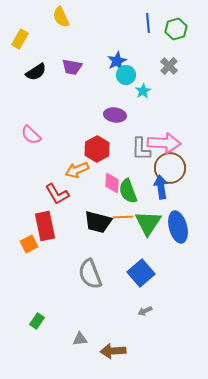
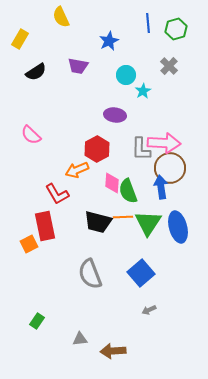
blue star: moved 8 px left, 20 px up
purple trapezoid: moved 6 px right, 1 px up
gray arrow: moved 4 px right, 1 px up
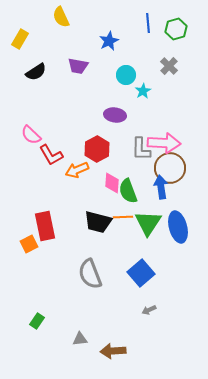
red L-shape: moved 6 px left, 39 px up
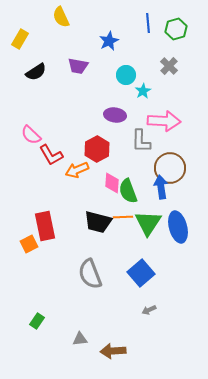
pink arrow: moved 22 px up
gray L-shape: moved 8 px up
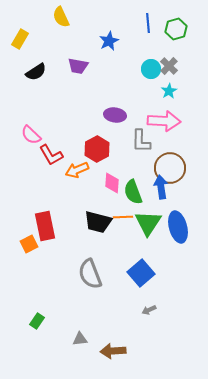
cyan circle: moved 25 px right, 6 px up
cyan star: moved 26 px right
green semicircle: moved 5 px right, 1 px down
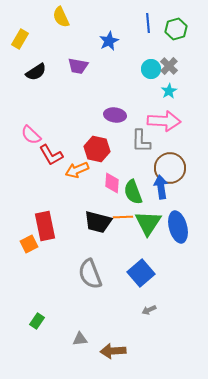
red hexagon: rotated 20 degrees counterclockwise
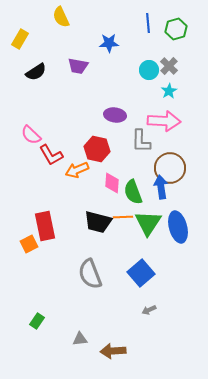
blue star: moved 2 px down; rotated 24 degrees clockwise
cyan circle: moved 2 px left, 1 px down
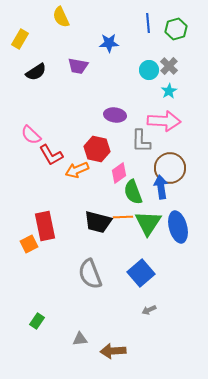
pink diamond: moved 7 px right, 10 px up; rotated 50 degrees clockwise
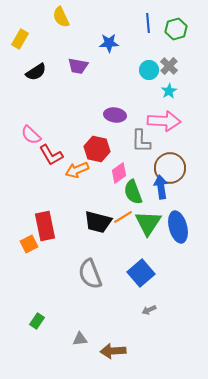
orange line: rotated 30 degrees counterclockwise
